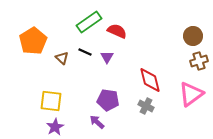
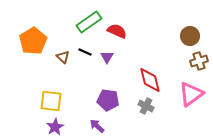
brown circle: moved 3 px left
brown triangle: moved 1 px right, 1 px up
purple arrow: moved 4 px down
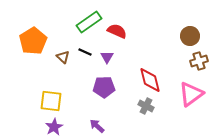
purple pentagon: moved 4 px left, 13 px up; rotated 10 degrees counterclockwise
purple star: moved 1 px left
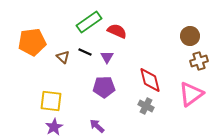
orange pentagon: moved 1 px left, 1 px down; rotated 24 degrees clockwise
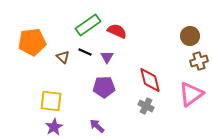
green rectangle: moved 1 px left, 3 px down
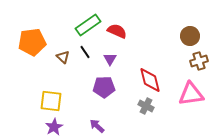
black line: rotated 32 degrees clockwise
purple triangle: moved 3 px right, 2 px down
pink triangle: rotated 28 degrees clockwise
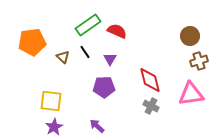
gray cross: moved 5 px right
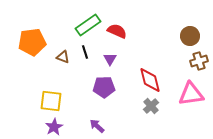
black line: rotated 16 degrees clockwise
brown triangle: rotated 24 degrees counterclockwise
gray cross: rotated 21 degrees clockwise
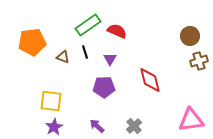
pink triangle: moved 26 px down
gray cross: moved 17 px left, 20 px down
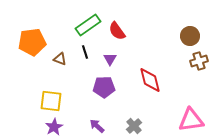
red semicircle: rotated 150 degrees counterclockwise
brown triangle: moved 3 px left, 2 px down
